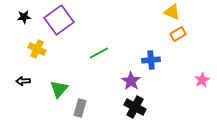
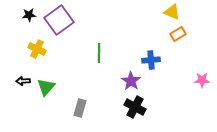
black star: moved 5 px right, 2 px up
green line: rotated 60 degrees counterclockwise
pink star: rotated 28 degrees clockwise
green triangle: moved 13 px left, 2 px up
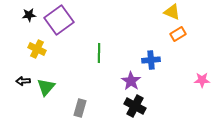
black cross: moved 1 px up
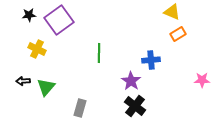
black cross: rotated 10 degrees clockwise
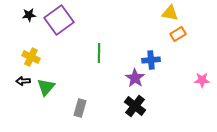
yellow triangle: moved 2 px left, 1 px down; rotated 12 degrees counterclockwise
yellow cross: moved 6 px left, 8 px down
purple star: moved 4 px right, 3 px up
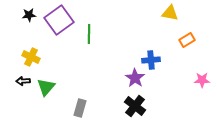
orange rectangle: moved 9 px right, 6 px down
green line: moved 10 px left, 19 px up
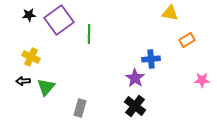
blue cross: moved 1 px up
